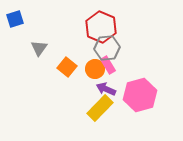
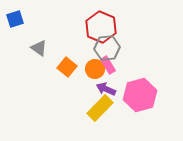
gray triangle: rotated 30 degrees counterclockwise
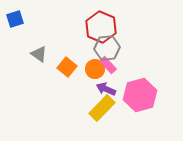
gray triangle: moved 6 px down
pink rectangle: rotated 12 degrees counterclockwise
yellow rectangle: moved 2 px right
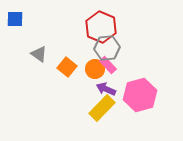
blue square: rotated 18 degrees clockwise
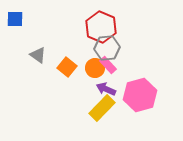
gray triangle: moved 1 px left, 1 px down
orange circle: moved 1 px up
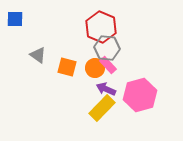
gray hexagon: rotated 10 degrees clockwise
orange square: rotated 24 degrees counterclockwise
